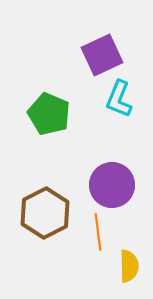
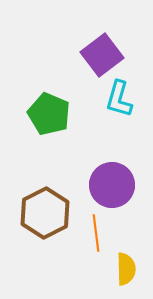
purple square: rotated 12 degrees counterclockwise
cyan L-shape: rotated 6 degrees counterclockwise
orange line: moved 2 px left, 1 px down
yellow semicircle: moved 3 px left, 3 px down
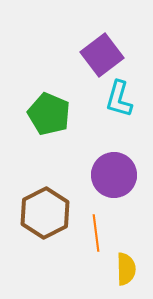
purple circle: moved 2 px right, 10 px up
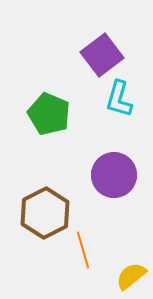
orange line: moved 13 px left, 17 px down; rotated 9 degrees counterclockwise
yellow semicircle: moved 5 px right, 7 px down; rotated 128 degrees counterclockwise
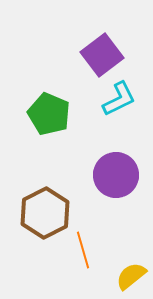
cyan L-shape: rotated 132 degrees counterclockwise
purple circle: moved 2 px right
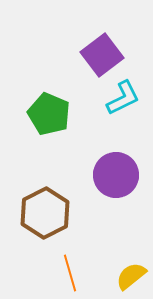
cyan L-shape: moved 4 px right, 1 px up
orange line: moved 13 px left, 23 px down
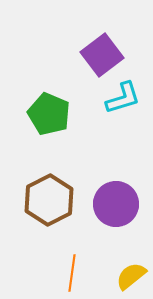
cyan L-shape: rotated 9 degrees clockwise
purple circle: moved 29 px down
brown hexagon: moved 4 px right, 13 px up
orange line: moved 2 px right; rotated 24 degrees clockwise
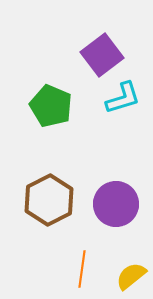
green pentagon: moved 2 px right, 8 px up
orange line: moved 10 px right, 4 px up
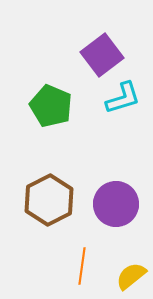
orange line: moved 3 px up
